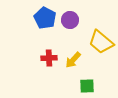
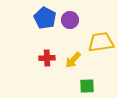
yellow trapezoid: rotated 132 degrees clockwise
red cross: moved 2 px left
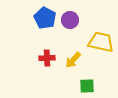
yellow trapezoid: rotated 20 degrees clockwise
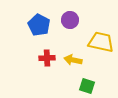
blue pentagon: moved 6 px left, 7 px down
yellow arrow: rotated 60 degrees clockwise
green square: rotated 21 degrees clockwise
